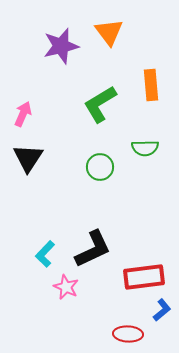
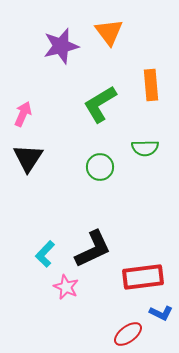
red rectangle: moved 1 px left
blue L-shape: moved 1 px left, 3 px down; rotated 65 degrees clockwise
red ellipse: rotated 40 degrees counterclockwise
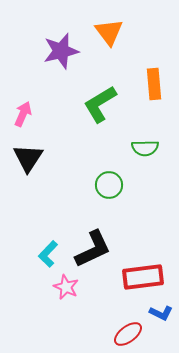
purple star: moved 5 px down
orange rectangle: moved 3 px right, 1 px up
green circle: moved 9 px right, 18 px down
cyan L-shape: moved 3 px right
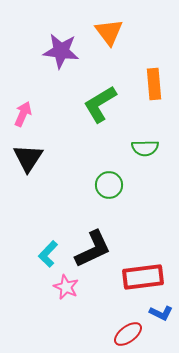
purple star: rotated 21 degrees clockwise
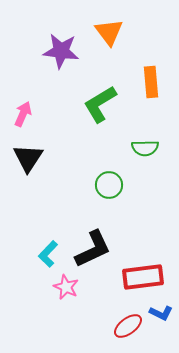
orange rectangle: moved 3 px left, 2 px up
red ellipse: moved 8 px up
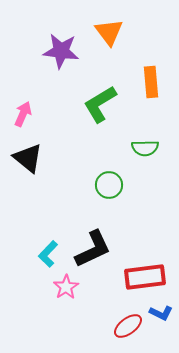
black triangle: rotated 24 degrees counterclockwise
red rectangle: moved 2 px right
pink star: rotated 15 degrees clockwise
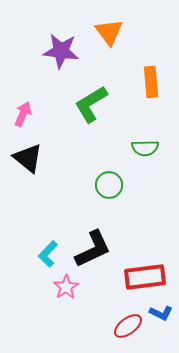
green L-shape: moved 9 px left
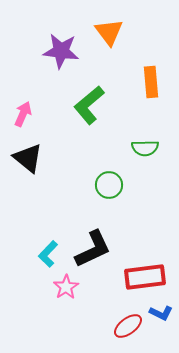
green L-shape: moved 2 px left, 1 px down; rotated 9 degrees counterclockwise
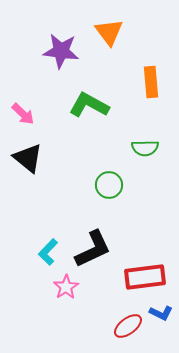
green L-shape: rotated 69 degrees clockwise
pink arrow: rotated 110 degrees clockwise
cyan L-shape: moved 2 px up
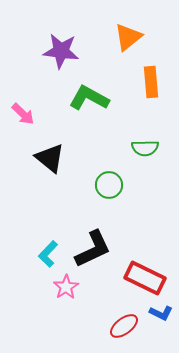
orange triangle: moved 19 px right, 5 px down; rotated 28 degrees clockwise
green L-shape: moved 7 px up
black triangle: moved 22 px right
cyan L-shape: moved 2 px down
red rectangle: moved 1 px down; rotated 33 degrees clockwise
red ellipse: moved 4 px left
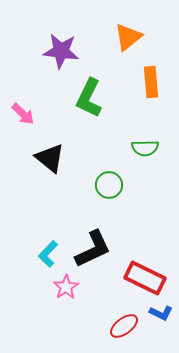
green L-shape: rotated 93 degrees counterclockwise
